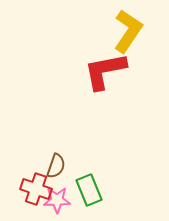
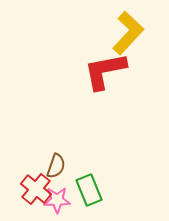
yellow L-shape: moved 2 px down; rotated 9 degrees clockwise
red cross: rotated 20 degrees clockwise
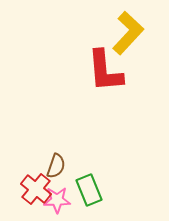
red L-shape: rotated 84 degrees counterclockwise
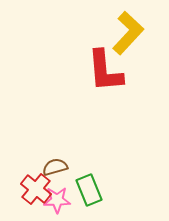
brown semicircle: moved 1 px left, 1 px down; rotated 125 degrees counterclockwise
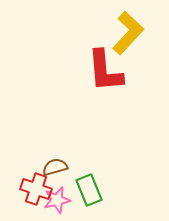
red cross: rotated 20 degrees counterclockwise
pink star: rotated 12 degrees counterclockwise
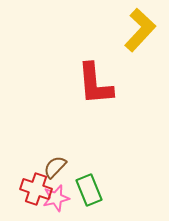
yellow L-shape: moved 12 px right, 3 px up
red L-shape: moved 10 px left, 13 px down
brown semicircle: rotated 30 degrees counterclockwise
pink star: moved 1 px left, 2 px up
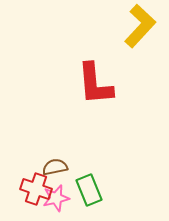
yellow L-shape: moved 4 px up
brown semicircle: rotated 35 degrees clockwise
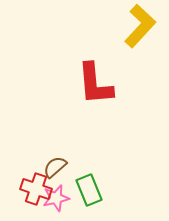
brown semicircle: rotated 30 degrees counterclockwise
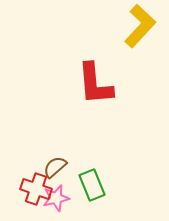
green rectangle: moved 3 px right, 5 px up
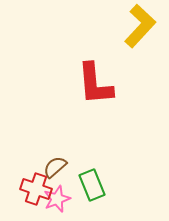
pink star: moved 1 px right, 1 px down; rotated 8 degrees counterclockwise
